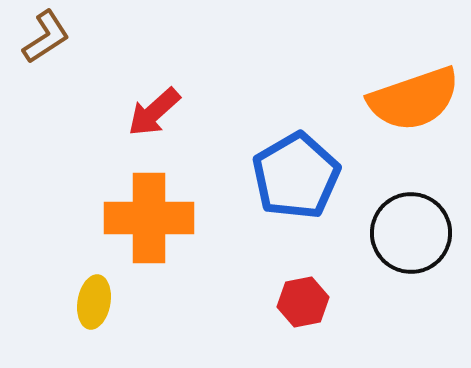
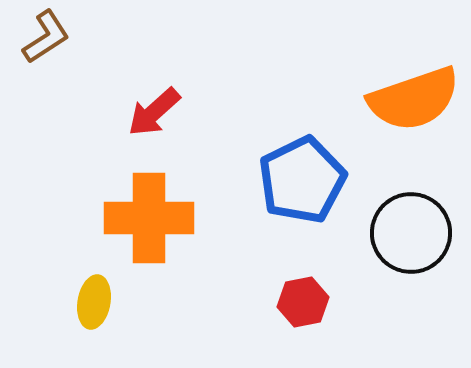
blue pentagon: moved 6 px right, 4 px down; rotated 4 degrees clockwise
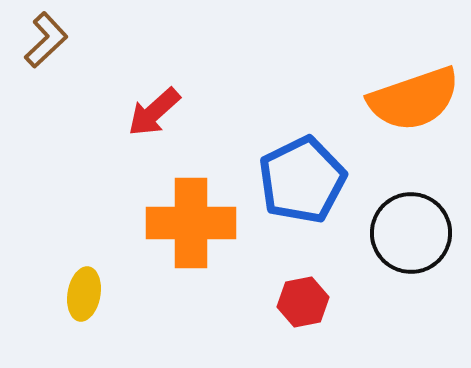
brown L-shape: moved 3 px down; rotated 10 degrees counterclockwise
orange cross: moved 42 px right, 5 px down
yellow ellipse: moved 10 px left, 8 px up
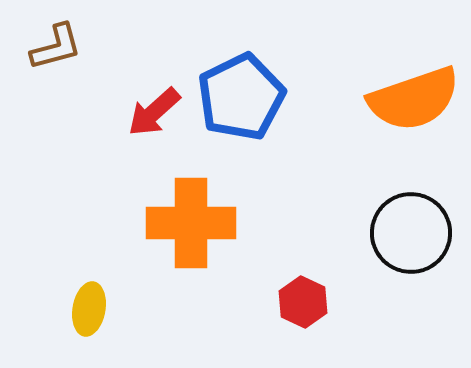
brown L-shape: moved 10 px right, 7 px down; rotated 28 degrees clockwise
blue pentagon: moved 61 px left, 83 px up
yellow ellipse: moved 5 px right, 15 px down
red hexagon: rotated 24 degrees counterclockwise
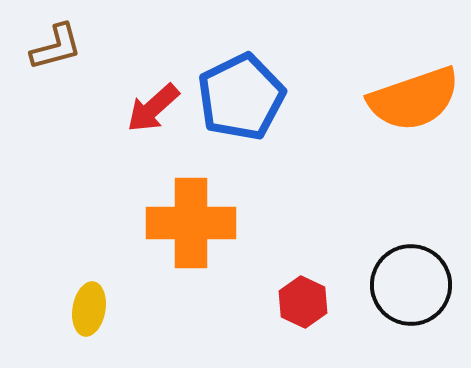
red arrow: moved 1 px left, 4 px up
black circle: moved 52 px down
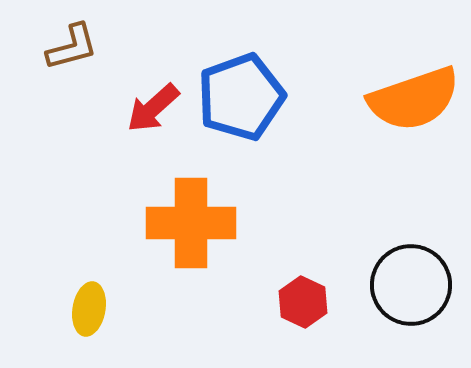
brown L-shape: moved 16 px right
blue pentagon: rotated 6 degrees clockwise
